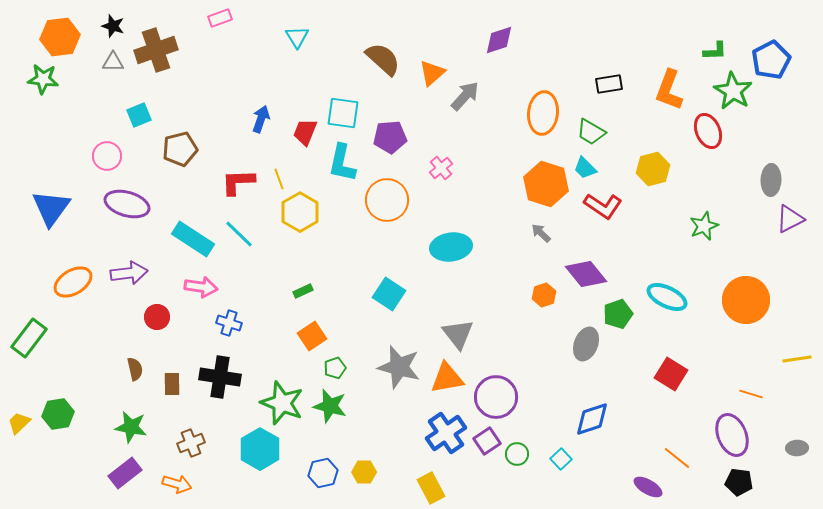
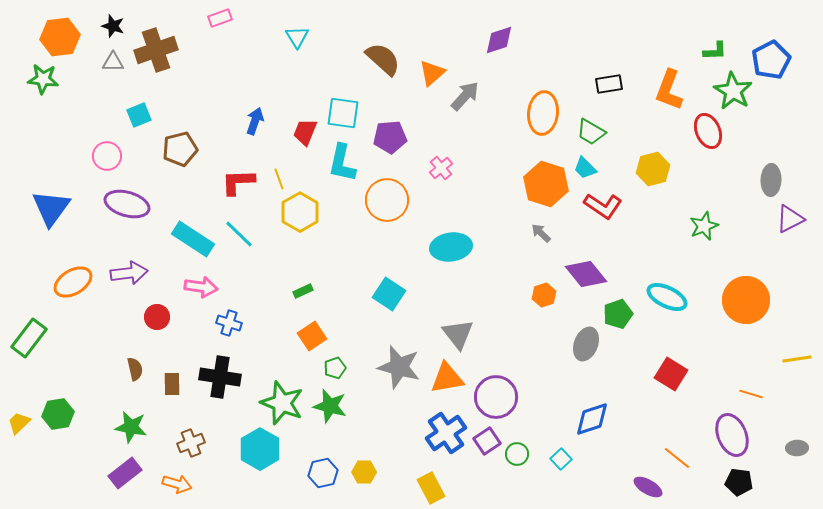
blue arrow at (261, 119): moved 6 px left, 2 px down
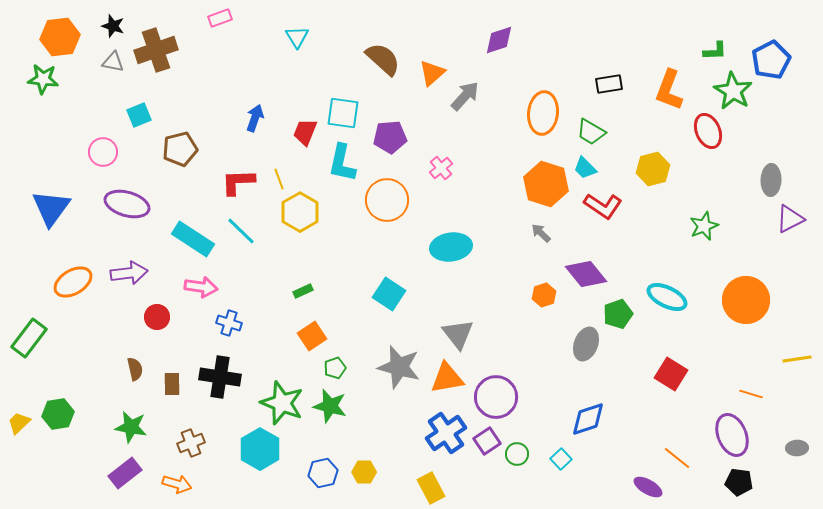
gray triangle at (113, 62): rotated 10 degrees clockwise
blue arrow at (255, 121): moved 3 px up
pink circle at (107, 156): moved 4 px left, 4 px up
cyan line at (239, 234): moved 2 px right, 3 px up
blue diamond at (592, 419): moved 4 px left
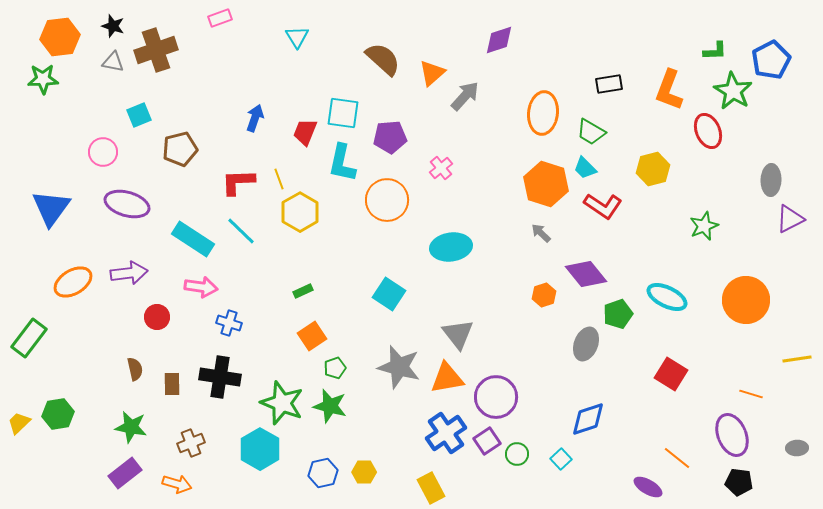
green star at (43, 79): rotated 8 degrees counterclockwise
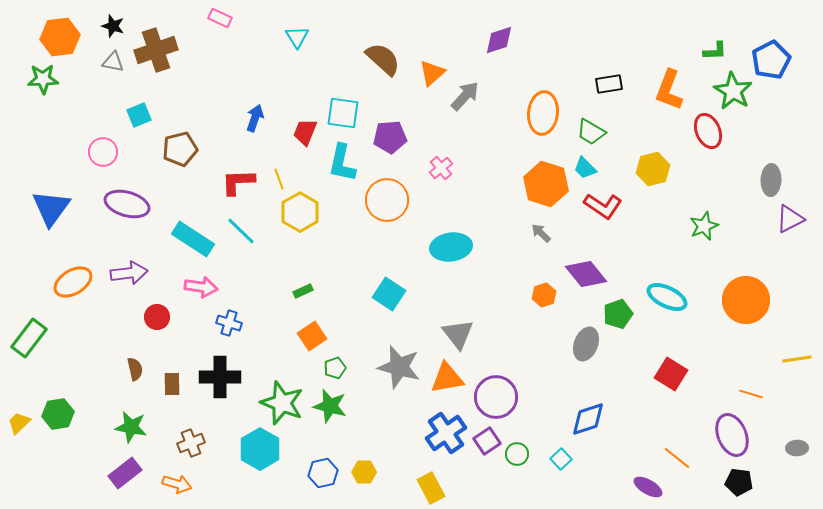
pink rectangle at (220, 18): rotated 45 degrees clockwise
black cross at (220, 377): rotated 9 degrees counterclockwise
